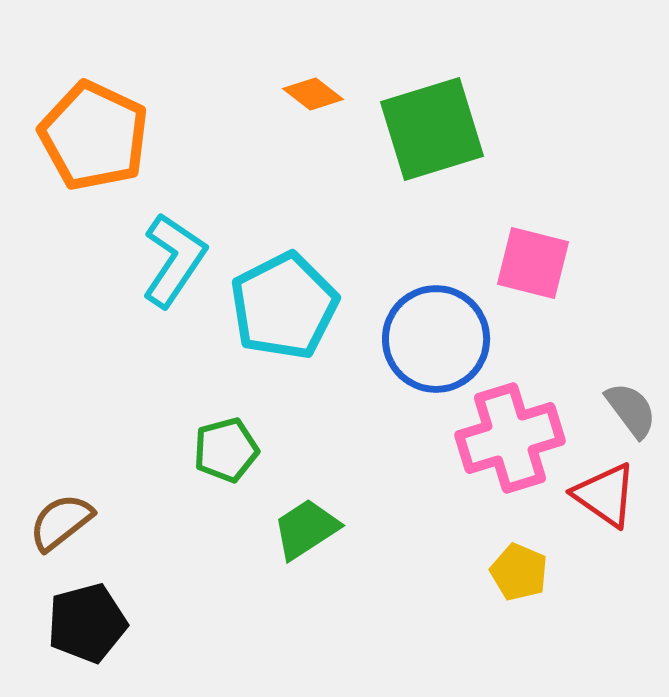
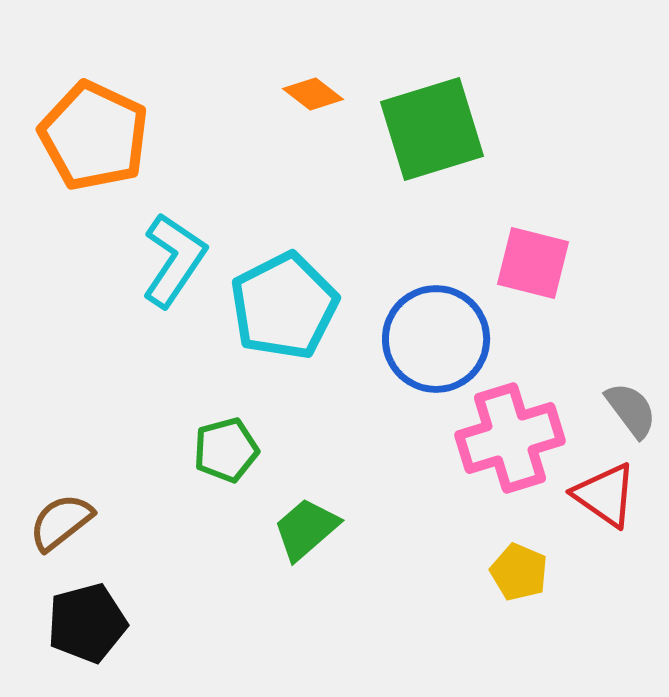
green trapezoid: rotated 8 degrees counterclockwise
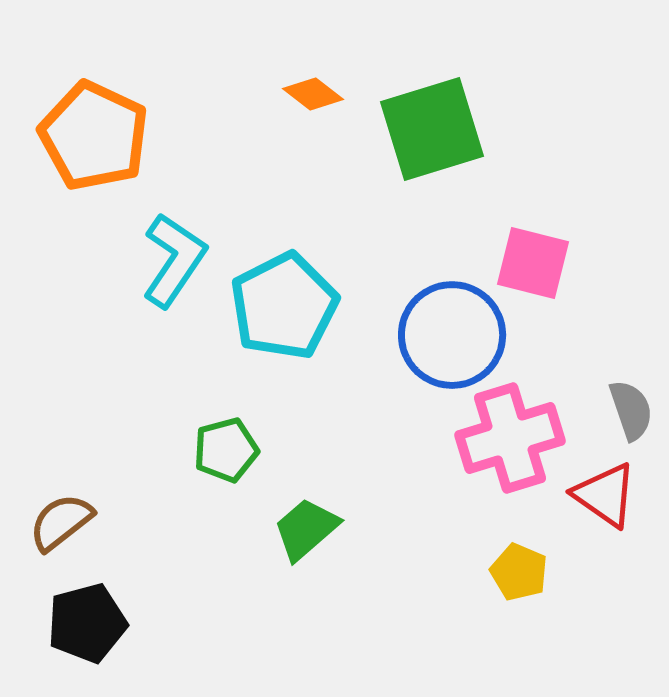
blue circle: moved 16 px right, 4 px up
gray semicircle: rotated 18 degrees clockwise
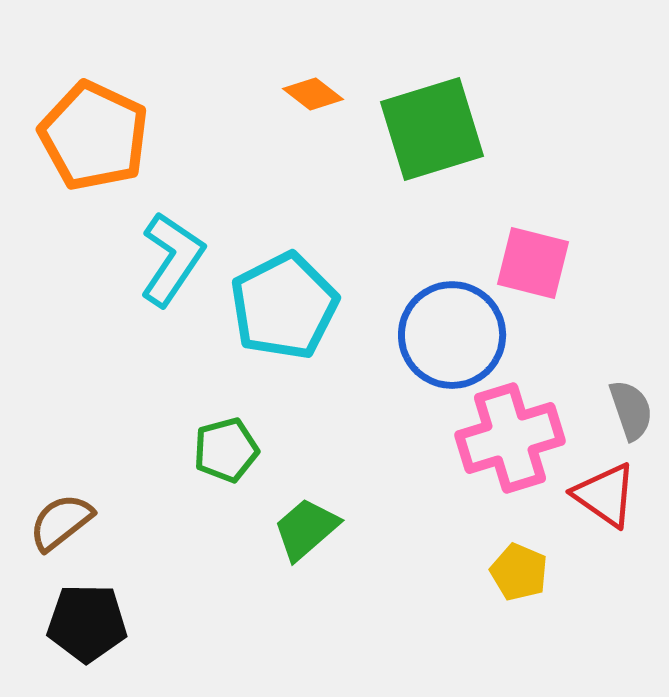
cyan L-shape: moved 2 px left, 1 px up
black pentagon: rotated 16 degrees clockwise
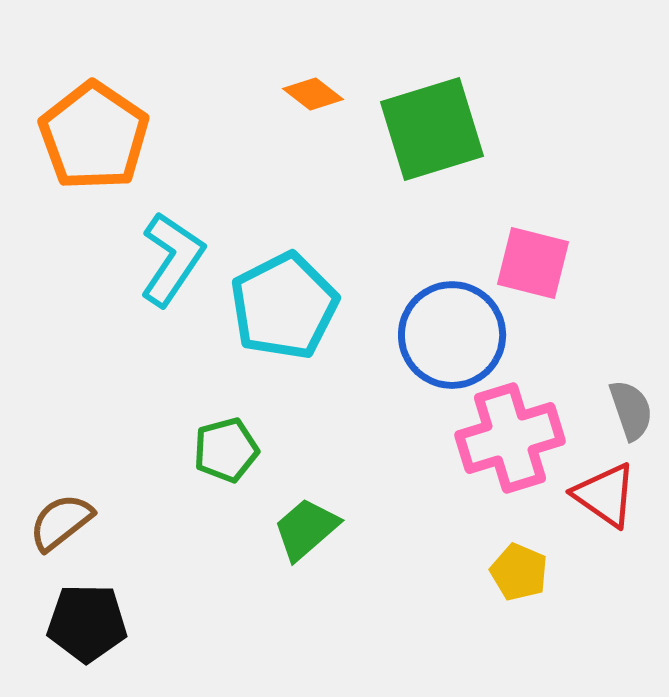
orange pentagon: rotated 9 degrees clockwise
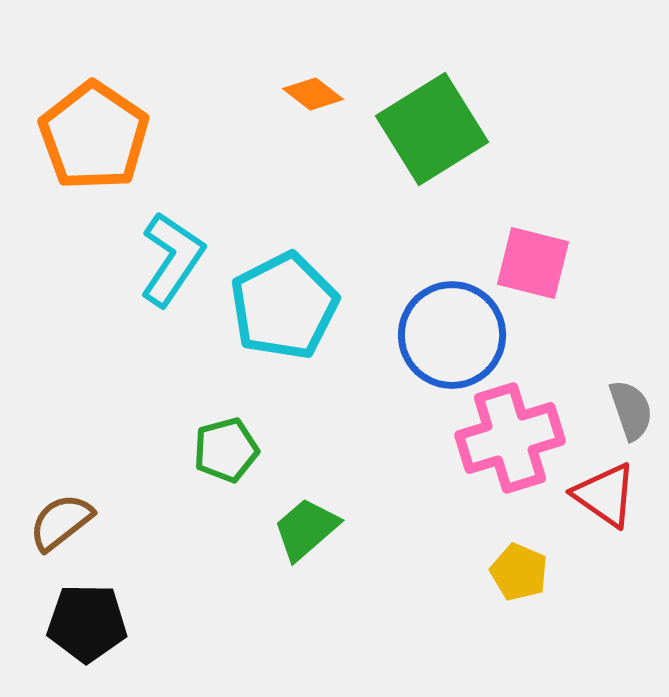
green square: rotated 15 degrees counterclockwise
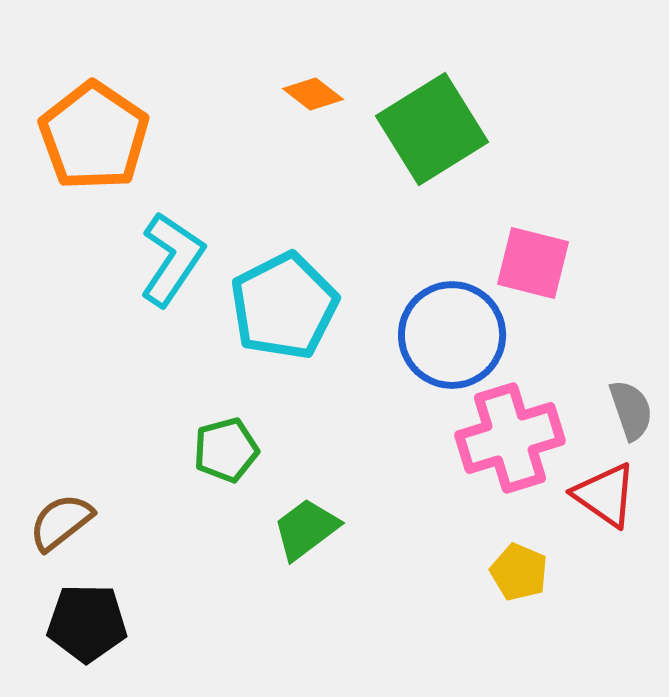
green trapezoid: rotated 4 degrees clockwise
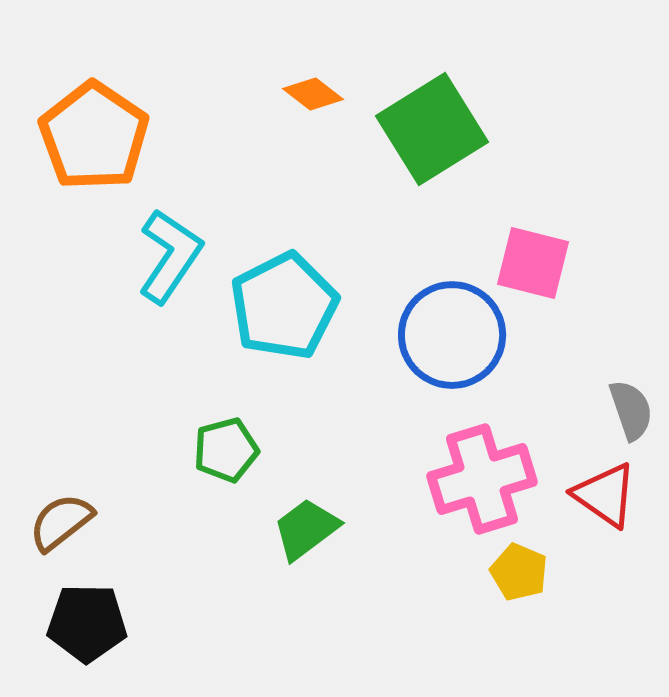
cyan L-shape: moved 2 px left, 3 px up
pink cross: moved 28 px left, 41 px down
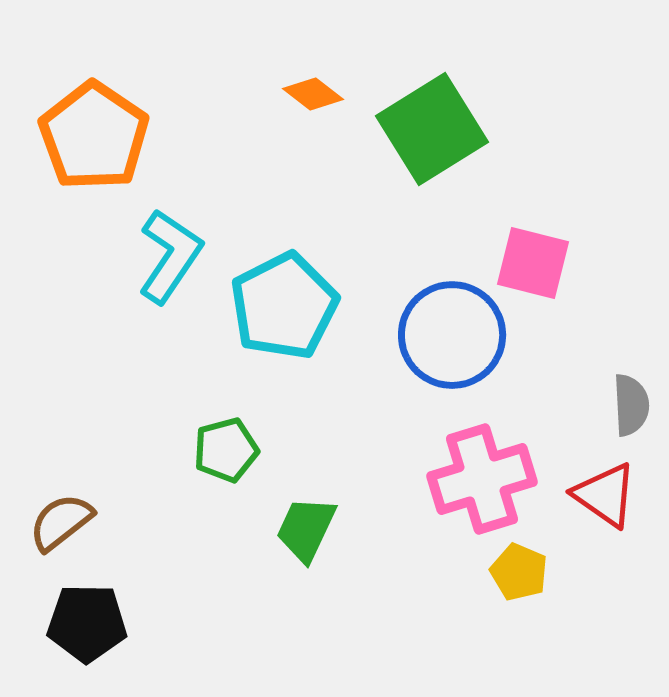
gray semicircle: moved 5 px up; rotated 16 degrees clockwise
green trapezoid: rotated 28 degrees counterclockwise
